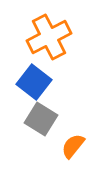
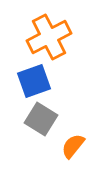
blue square: moved 1 px up; rotated 32 degrees clockwise
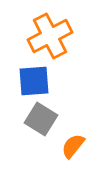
orange cross: moved 1 px right, 1 px up
blue square: rotated 16 degrees clockwise
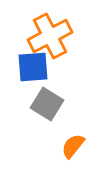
blue square: moved 1 px left, 14 px up
gray square: moved 6 px right, 15 px up
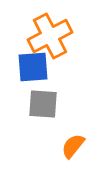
gray square: moved 4 px left; rotated 28 degrees counterclockwise
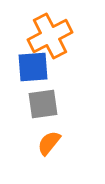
gray square: rotated 12 degrees counterclockwise
orange semicircle: moved 24 px left, 3 px up
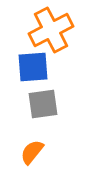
orange cross: moved 1 px right, 6 px up
orange semicircle: moved 17 px left, 9 px down
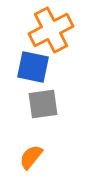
blue square: rotated 16 degrees clockwise
orange semicircle: moved 1 px left, 5 px down
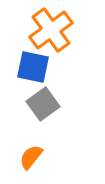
orange cross: rotated 9 degrees counterclockwise
gray square: rotated 28 degrees counterclockwise
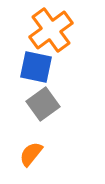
blue square: moved 3 px right
orange semicircle: moved 3 px up
